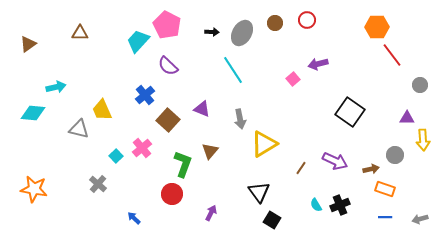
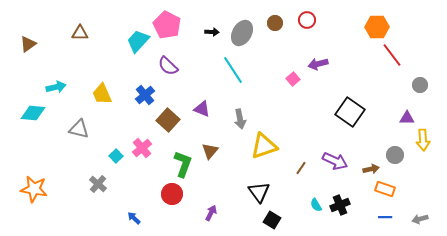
yellow trapezoid at (102, 110): moved 16 px up
yellow triangle at (264, 144): moved 2 px down; rotated 12 degrees clockwise
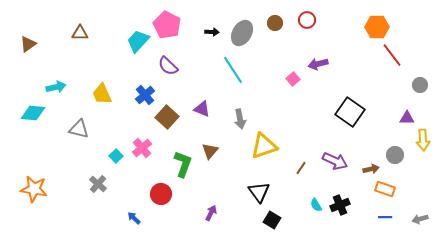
brown square at (168, 120): moved 1 px left, 3 px up
red circle at (172, 194): moved 11 px left
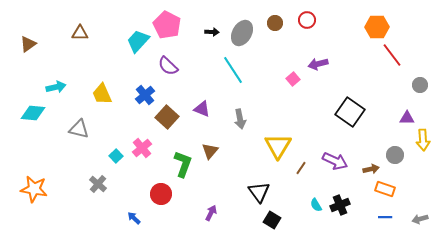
yellow triangle at (264, 146): moved 14 px right; rotated 40 degrees counterclockwise
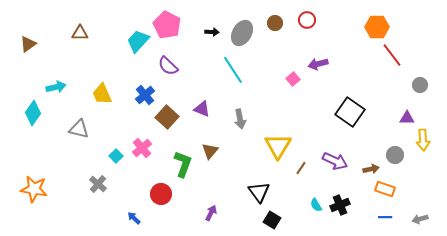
cyan diamond at (33, 113): rotated 60 degrees counterclockwise
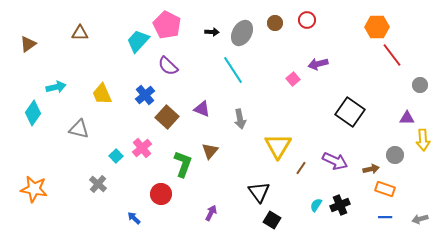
cyan semicircle at (316, 205): rotated 64 degrees clockwise
